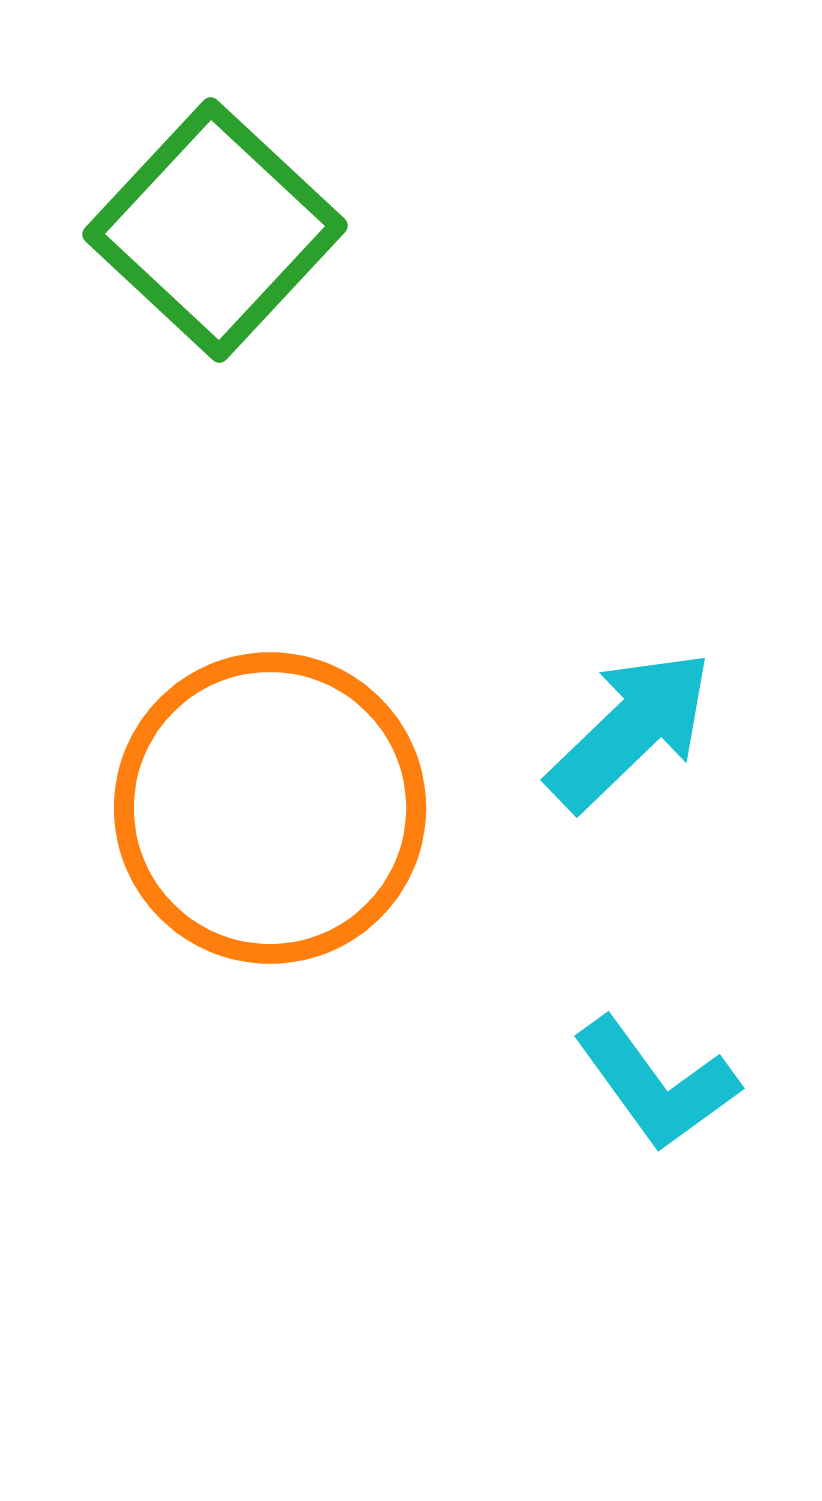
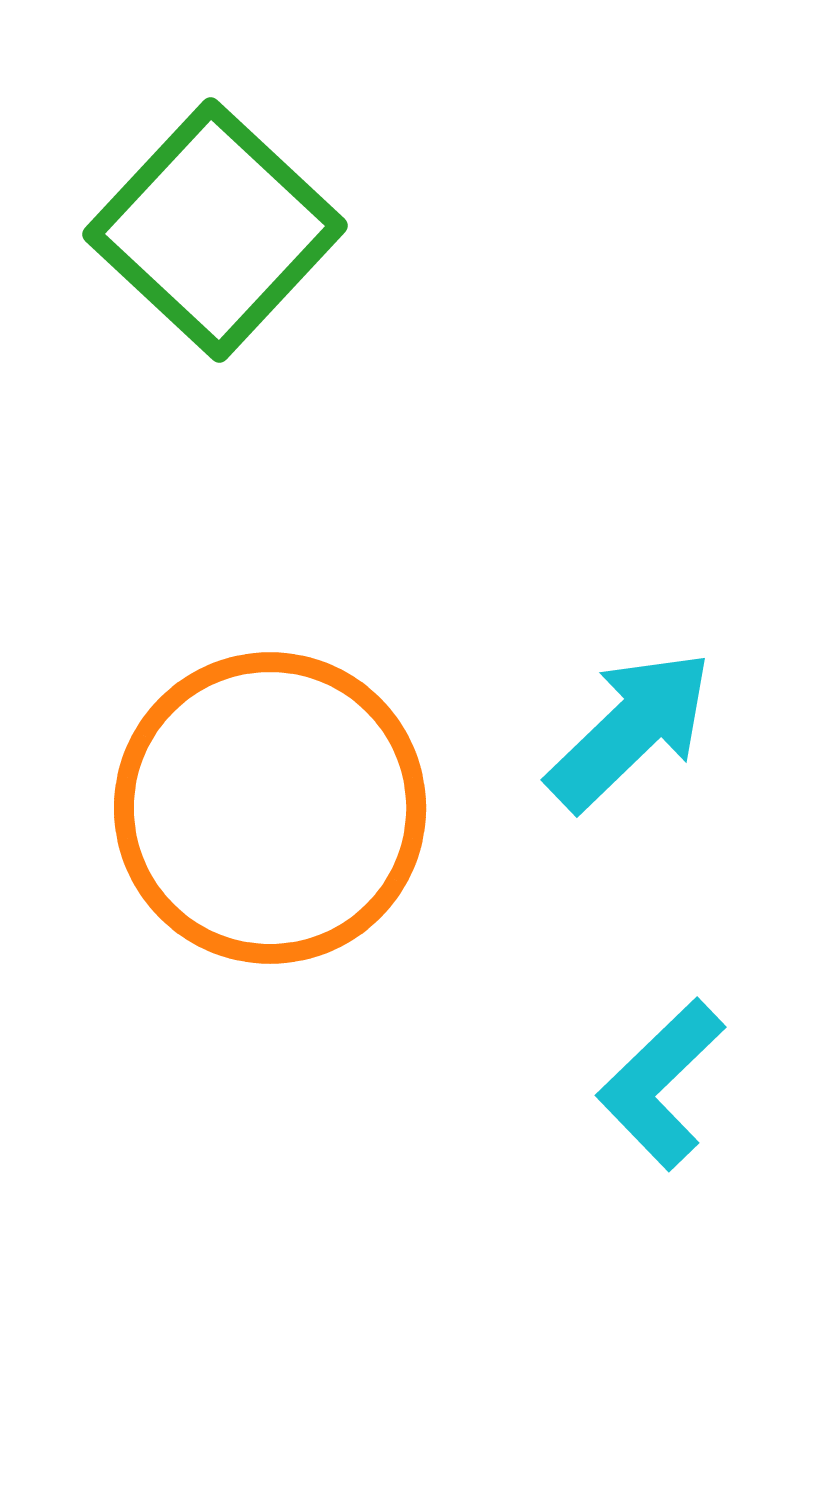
cyan L-shape: moved 5 px right; rotated 82 degrees clockwise
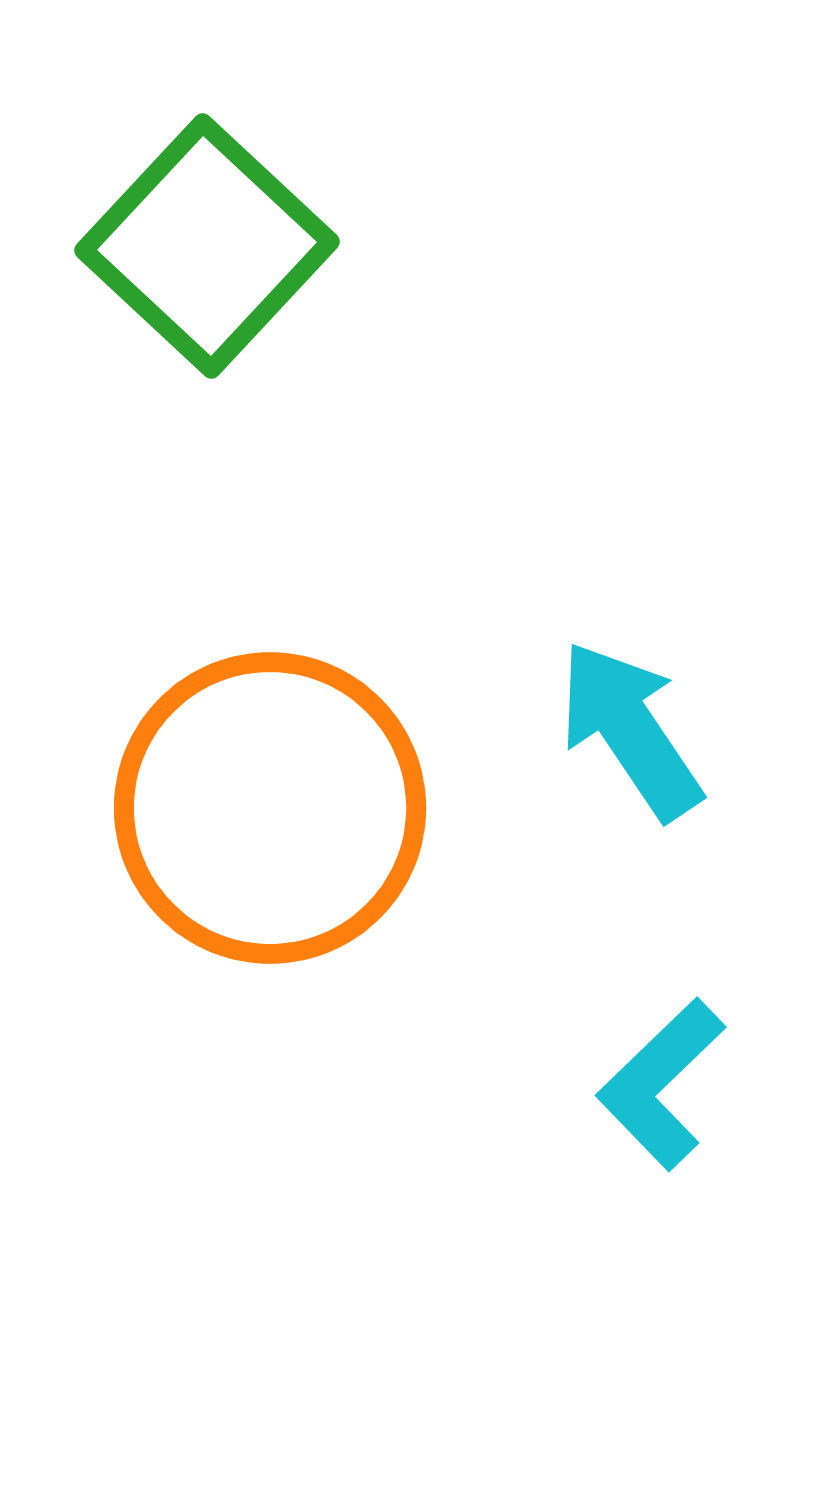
green square: moved 8 px left, 16 px down
cyan arrow: rotated 80 degrees counterclockwise
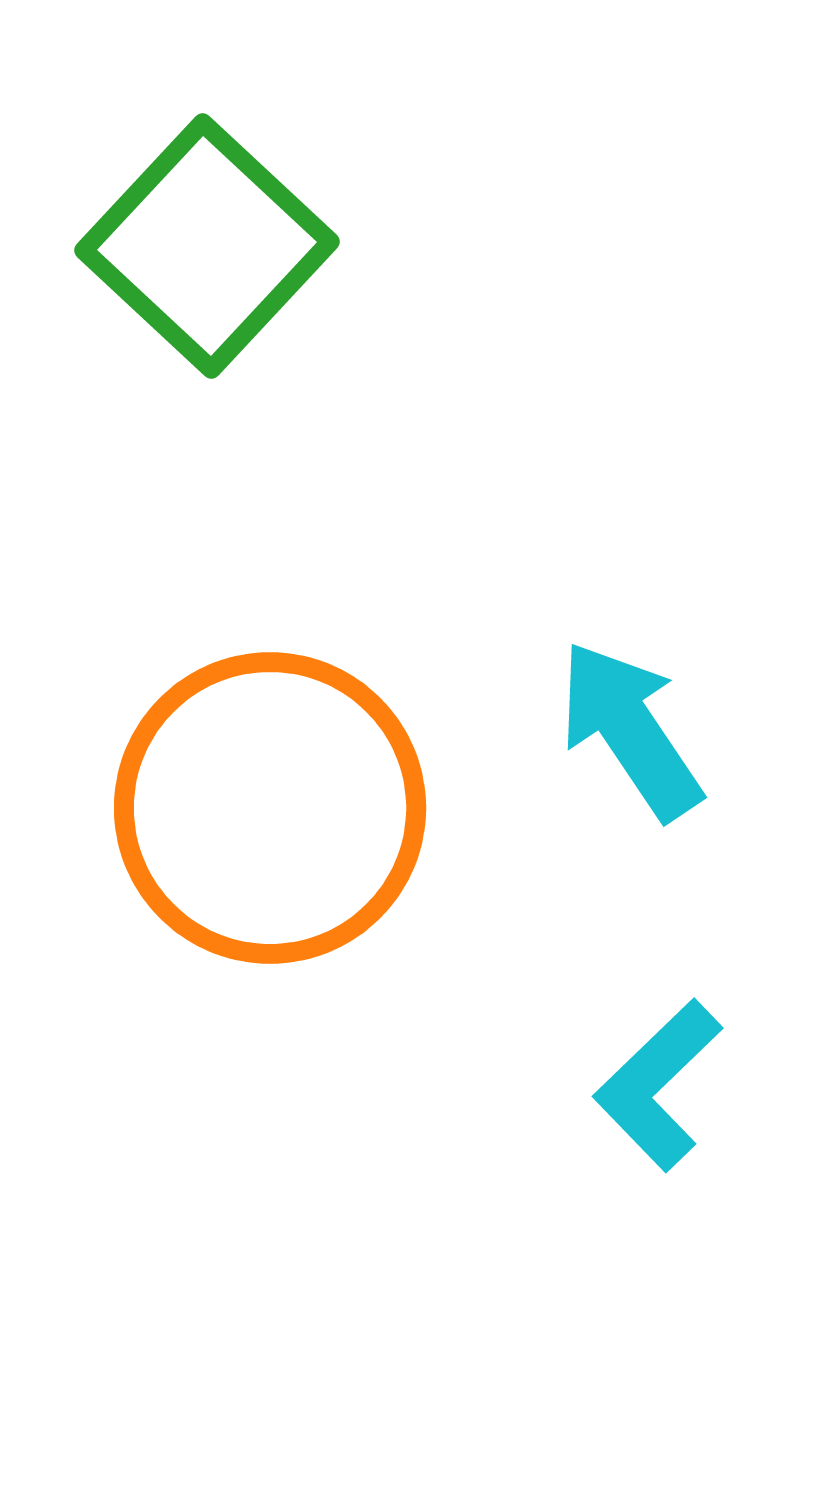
cyan L-shape: moved 3 px left, 1 px down
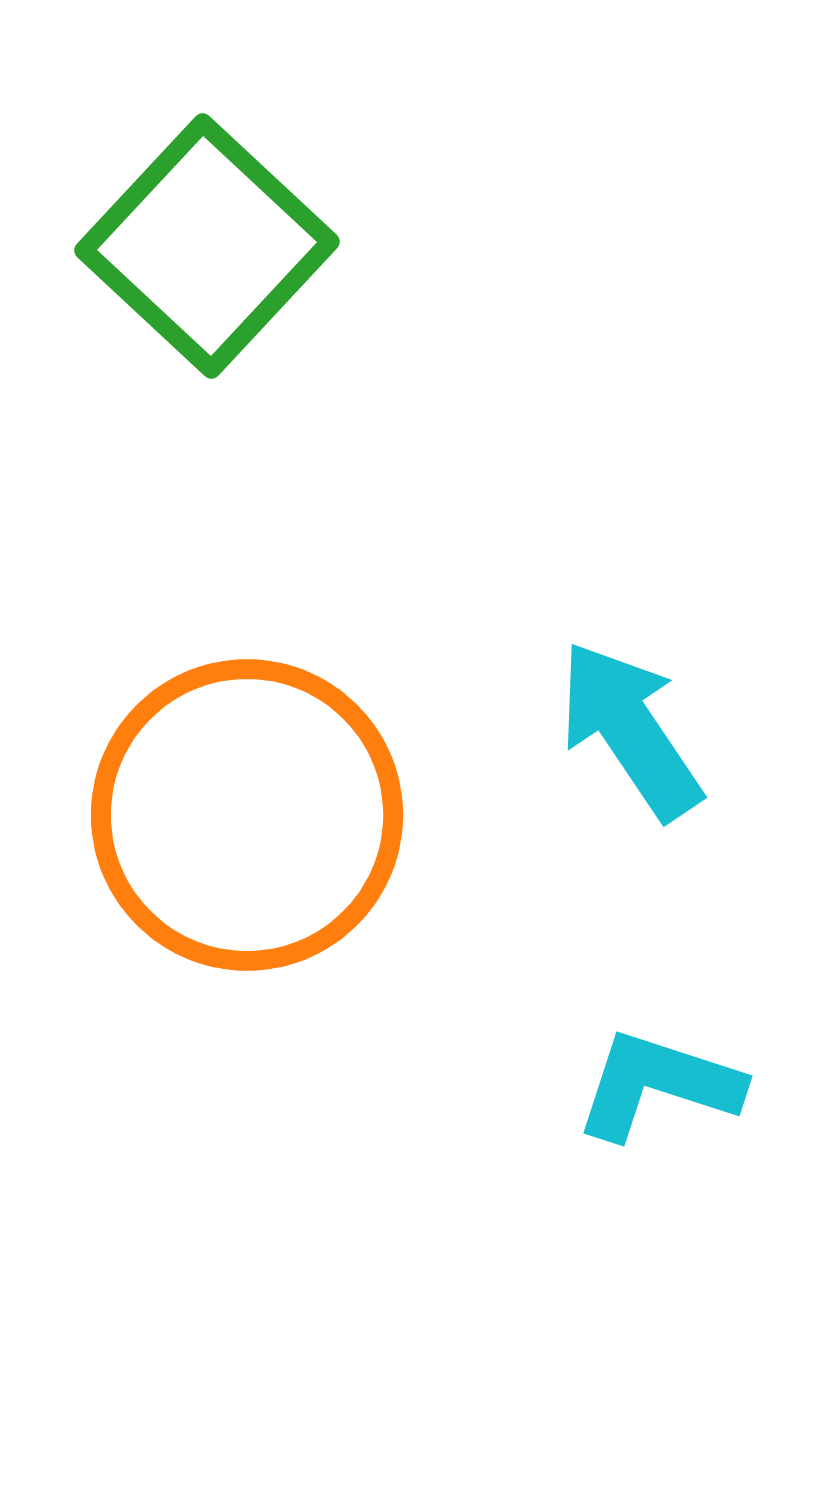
orange circle: moved 23 px left, 7 px down
cyan L-shape: rotated 62 degrees clockwise
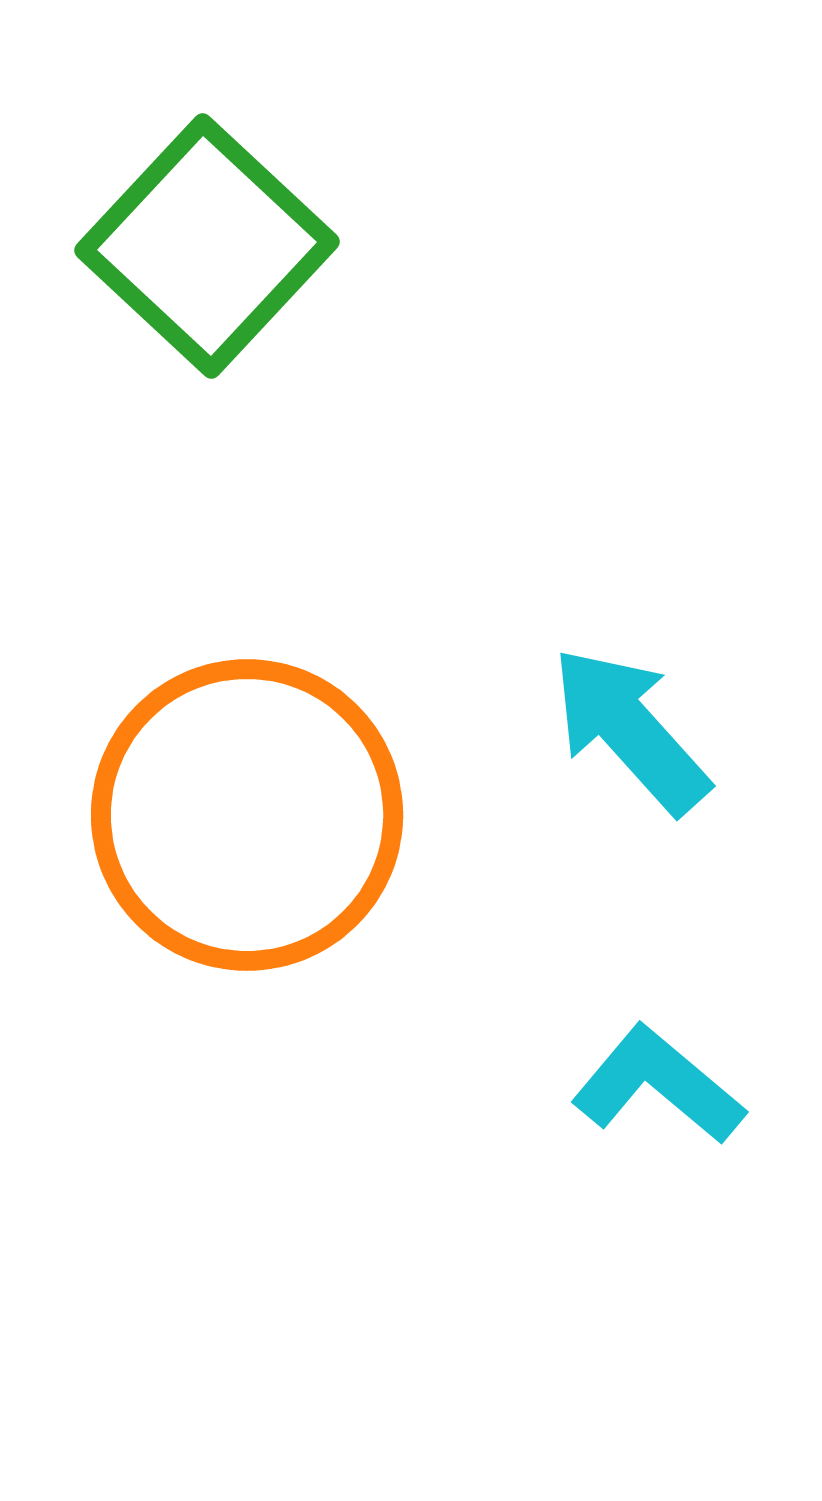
cyan arrow: rotated 8 degrees counterclockwise
cyan L-shape: rotated 22 degrees clockwise
